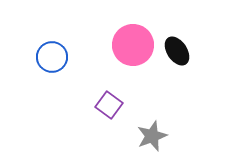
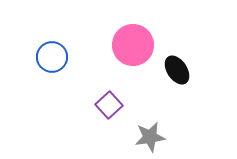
black ellipse: moved 19 px down
purple square: rotated 12 degrees clockwise
gray star: moved 2 px left, 1 px down; rotated 12 degrees clockwise
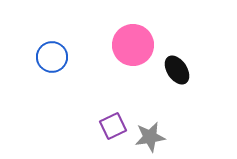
purple square: moved 4 px right, 21 px down; rotated 16 degrees clockwise
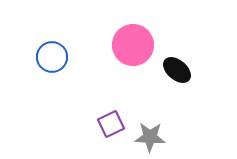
black ellipse: rotated 16 degrees counterclockwise
purple square: moved 2 px left, 2 px up
gray star: rotated 12 degrees clockwise
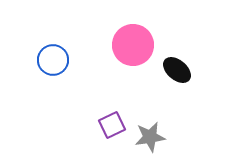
blue circle: moved 1 px right, 3 px down
purple square: moved 1 px right, 1 px down
gray star: rotated 12 degrees counterclockwise
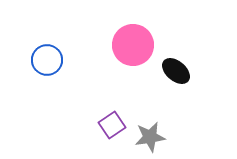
blue circle: moved 6 px left
black ellipse: moved 1 px left, 1 px down
purple square: rotated 8 degrees counterclockwise
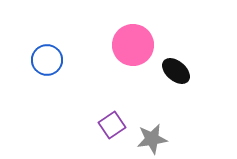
gray star: moved 2 px right, 2 px down
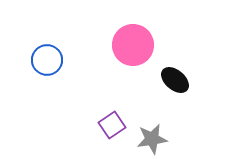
black ellipse: moved 1 px left, 9 px down
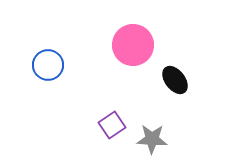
blue circle: moved 1 px right, 5 px down
black ellipse: rotated 12 degrees clockwise
gray star: rotated 12 degrees clockwise
